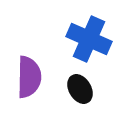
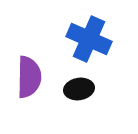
black ellipse: moved 1 px left; rotated 68 degrees counterclockwise
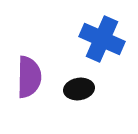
blue cross: moved 13 px right
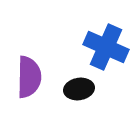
blue cross: moved 4 px right, 8 px down
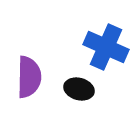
black ellipse: rotated 24 degrees clockwise
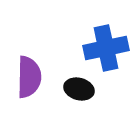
blue cross: moved 1 px down; rotated 36 degrees counterclockwise
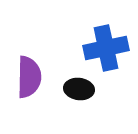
black ellipse: rotated 8 degrees counterclockwise
